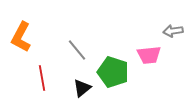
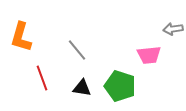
gray arrow: moved 2 px up
orange L-shape: rotated 12 degrees counterclockwise
green pentagon: moved 7 px right, 14 px down
red line: rotated 10 degrees counterclockwise
black triangle: rotated 48 degrees clockwise
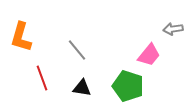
pink trapezoid: rotated 45 degrees counterclockwise
green pentagon: moved 8 px right
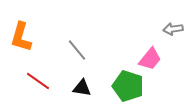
pink trapezoid: moved 1 px right, 4 px down
red line: moved 4 px left, 3 px down; rotated 35 degrees counterclockwise
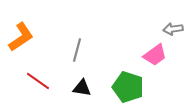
orange L-shape: rotated 140 degrees counterclockwise
gray line: rotated 55 degrees clockwise
pink trapezoid: moved 5 px right, 4 px up; rotated 15 degrees clockwise
green pentagon: moved 1 px down
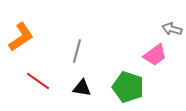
gray arrow: moved 1 px left; rotated 24 degrees clockwise
gray line: moved 1 px down
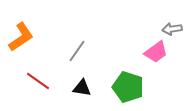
gray arrow: rotated 24 degrees counterclockwise
gray line: rotated 20 degrees clockwise
pink trapezoid: moved 1 px right, 3 px up
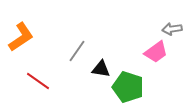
black triangle: moved 19 px right, 19 px up
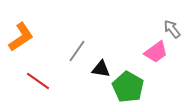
gray arrow: rotated 60 degrees clockwise
green pentagon: rotated 12 degrees clockwise
